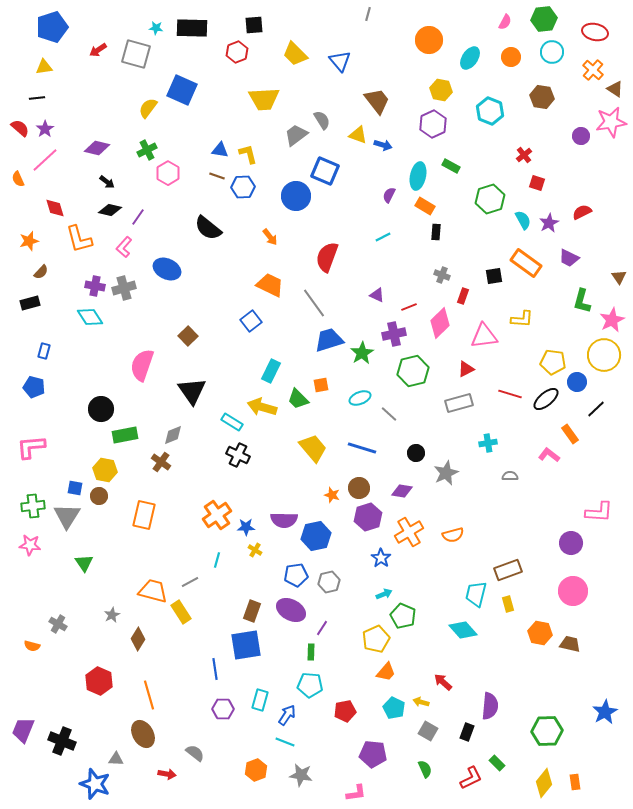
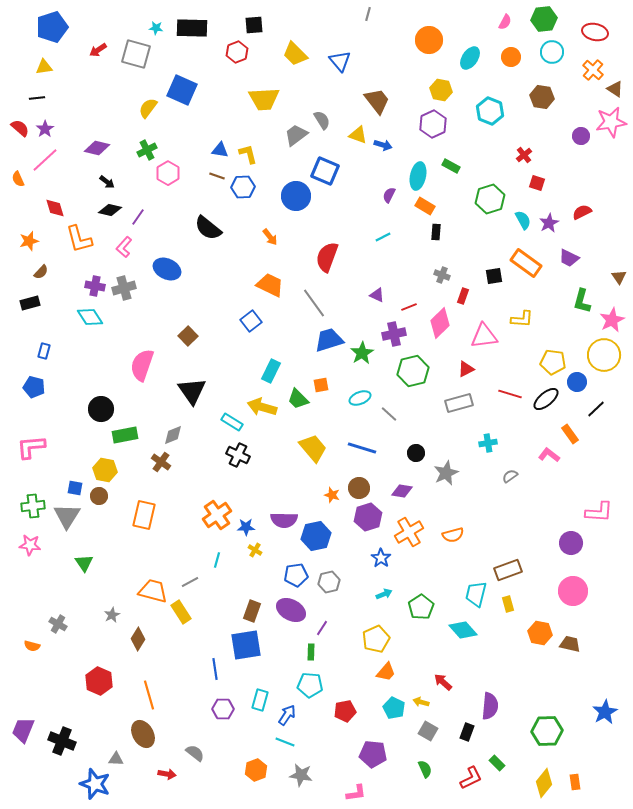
gray semicircle at (510, 476): rotated 35 degrees counterclockwise
green pentagon at (403, 616): moved 18 px right, 9 px up; rotated 15 degrees clockwise
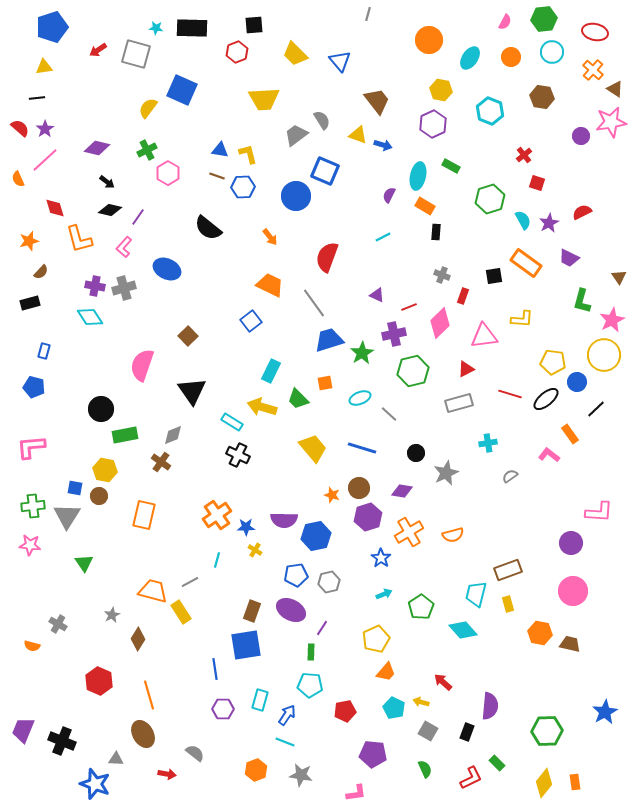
orange square at (321, 385): moved 4 px right, 2 px up
